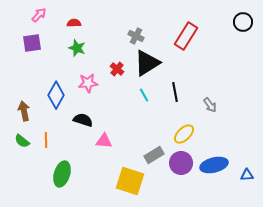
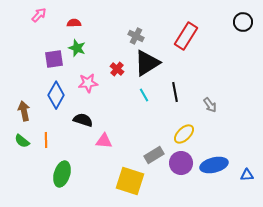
purple square: moved 22 px right, 16 px down
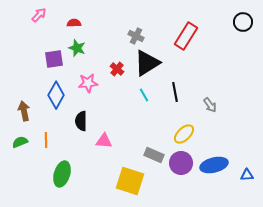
black semicircle: moved 2 px left, 1 px down; rotated 108 degrees counterclockwise
green semicircle: moved 2 px left, 1 px down; rotated 119 degrees clockwise
gray rectangle: rotated 54 degrees clockwise
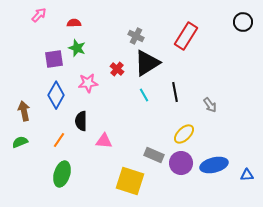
orange line: moved 13 px right; rotated 35 degrees clockwise
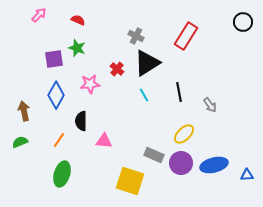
red semicircle: moved 4 px right, 3 px up; rotated 24 degrees clockwise
pink star: moved 2 px right, 1 px down
black line: moved 4 px right
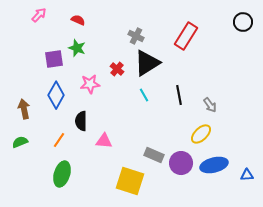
black line: moved 3 px down
brown arrow: moved 2 px up
yellow ellipse: moved 17 px right
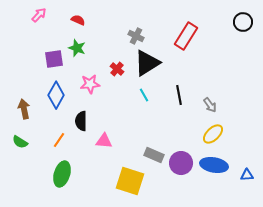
yellow ellipse: moved 12 px right
green semicircle: rotated 126 degrees counterclockwise
blue ellipse: rotated 24 degrees clockwise
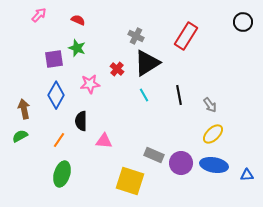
green semicircle: moved 6 px up; rotated 119 degrees clockwise
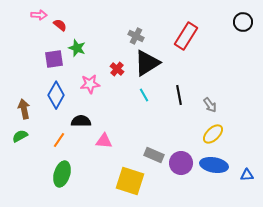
pink arrow: rotated 49 degrees clockwise
red semicircle: moved 18 px left, 5 px down; rotated 16 degrees clockwise
black semicircle: rotated 90 degrees clockwise
